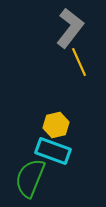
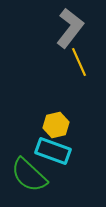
green semicircle: moved 1 px left, 3 px up; rotated 69 degrees counterclockwise
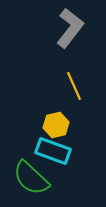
yellow line: moved 5 px left, 24 px down
green semicircle: moved 2 px right, 3 px down
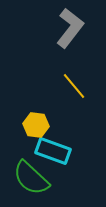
yellow line: rotated 16 degrees counterclockwise
yellow hexagon: moved 20 px left; rotated 20 degrees clockwise
